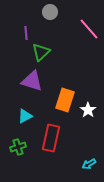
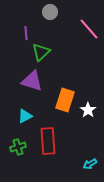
red rectangle: moved 3 px left, 3 px down; rotated 16 degrees counterclockwise
cyan arrow: moved 1 px right
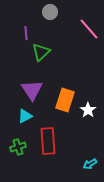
purple triangle: moved 9 px down; rotated 40 degrees clockwise
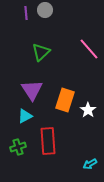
gray circle: moved 5 px left, 2 px up
pink line: moved 20 px down
purple line: moved 20 px up
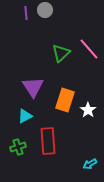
green triangle: moved 20 px right, 1 px down
purple triangle: moved 1 px right, 3 px up
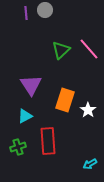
green triangle: moved 3 px up
purple triangle: moved 2 px left, 2 px up
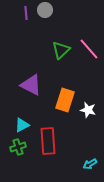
purple triangle: rotated 30 degrees counterclockwise
white star: rotated 21 degrees counterclockwise
cyan triangle: moved 3 px left, 9 px down
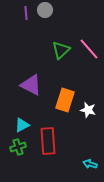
cyan arrow: rotated 48 degrees clockwise
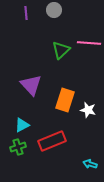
gray circle: moved 9 px right
pink line: moved 6 px up; rotated 45 degrees counterclockwise
purple triangle: rotated 20 degrees clockwise
red rectangle: moved 4 px right; rotated 72 degrees clockwise
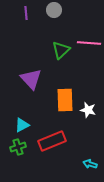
purple triangle: moved 6 px up
orange rectangle: rotated 20 degrees counterclockwise
